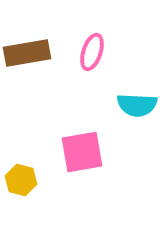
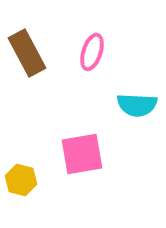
brown rectangle: rotated 72 degrees clockwise
pink square: moved 2 px down
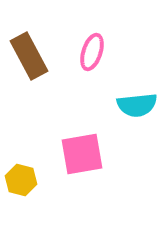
brown rectangle: moved 2 px right, 3 px down
cyan semicircle: rotated 9 degrees counterclockwise
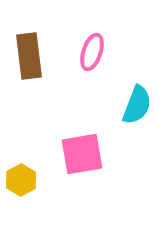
brown rectangle: rotated 21 degrees clockwise
cyan semicircle: rotated 63 degrees counterclockwise
yellow hexagon: rotated 16 degrees clockwise
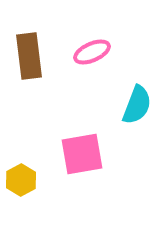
pink ellipse: rotated 48 degrees clockwise
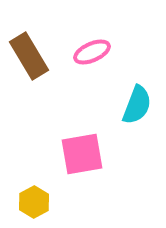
brown rectangle: rotated 24 degrees counterclockwise
yellow hexagon: moved 13 px right, 22 px down
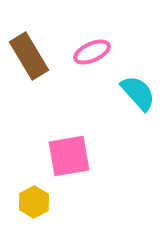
cyan semicircle: moved 1 px right, 12 px up; rotated 63 degrees counterclockwise
pink square: moved 13 px left, 2 px down
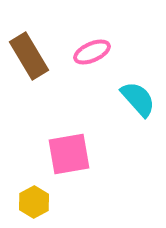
cyan semicircle: moved 6 px down
pink square: moved 2 px up
